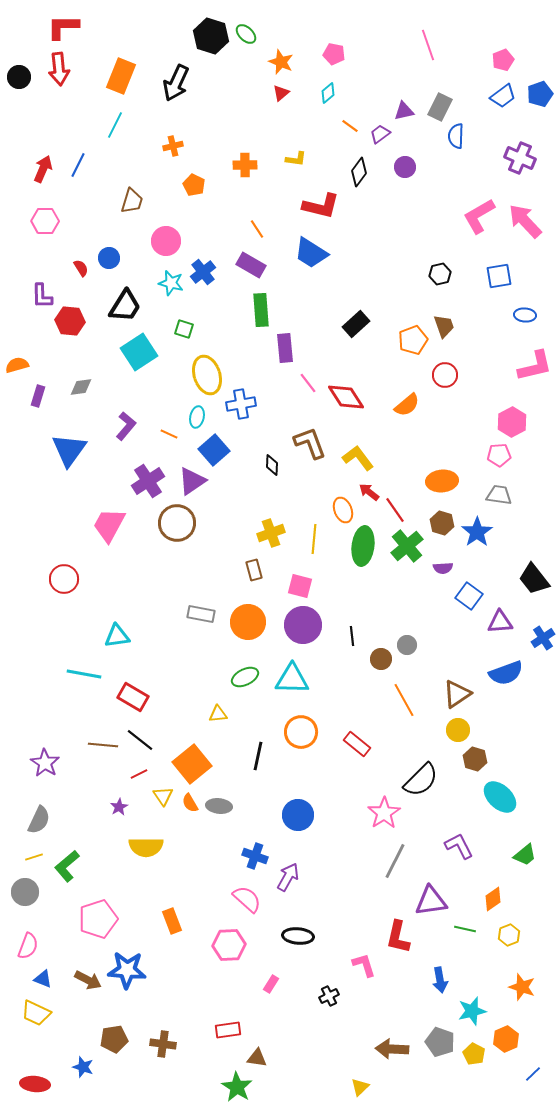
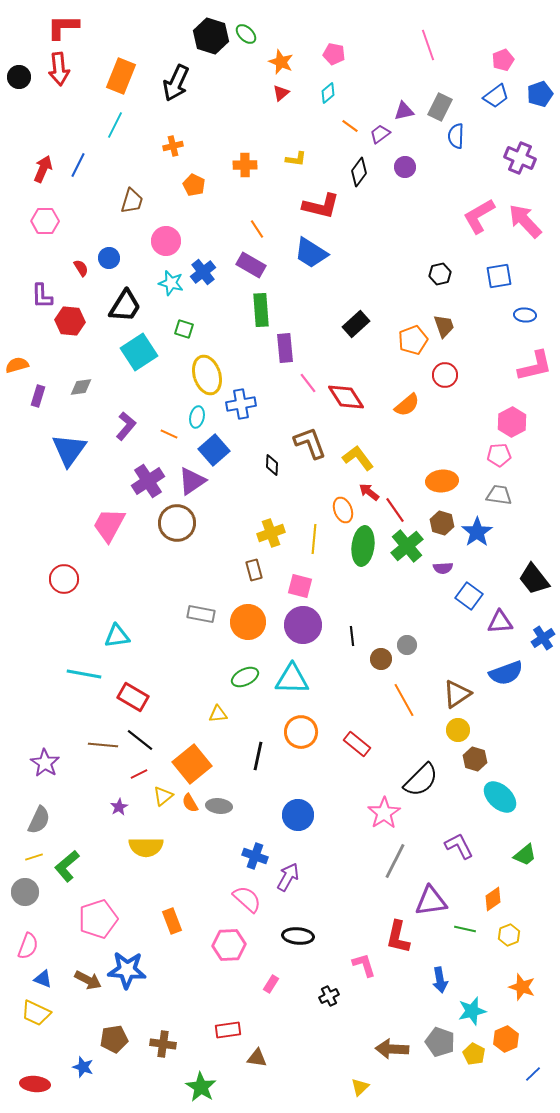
blue trapezoid at (503, 96): moved 7 px left
yellow triangle at (163, 796): rotated 25 degrees clockwise
green star at (237, 1087): moved 36 px left
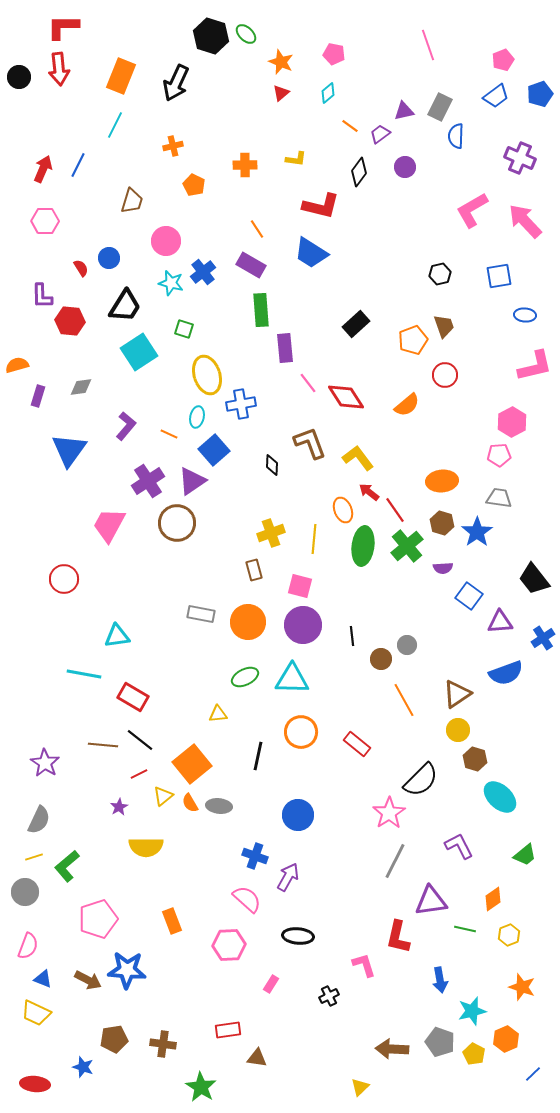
pink L-shape at (479, 216): moved 7 px left, 6 px up
gray trapezoid at (499, 495): moved 3 px down
pink star at (384, 813): moved 5 px right
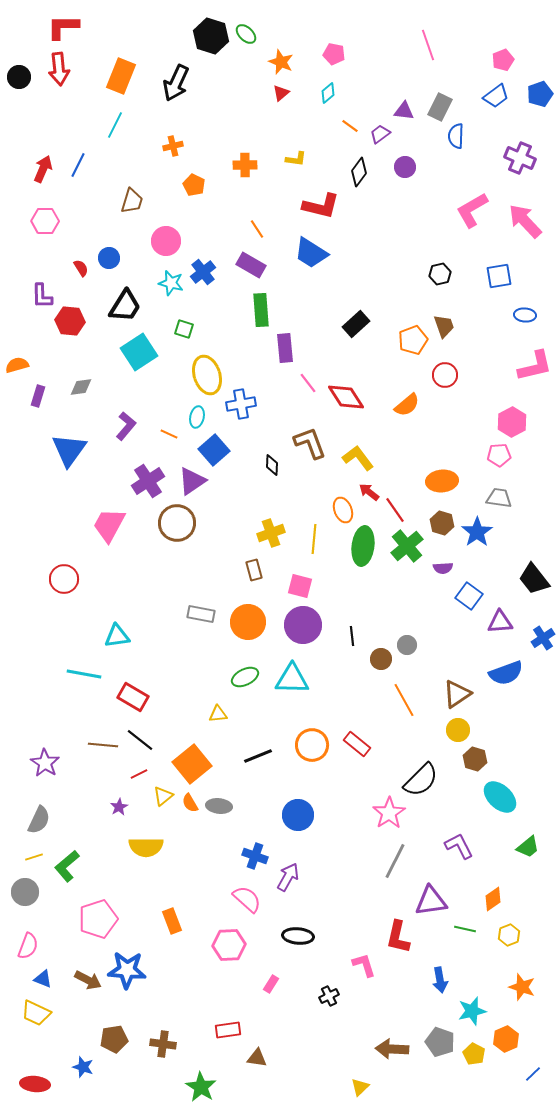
purple triangle at (404, 111): rotated 20 degrees clockwise
orange circle at (301, 732): moved 11 px right, 13 px down
black line at (258, 756): rotated 56 degrees clockwise
green trapezoid at (525, 855): moved 3 px right, 8 px up
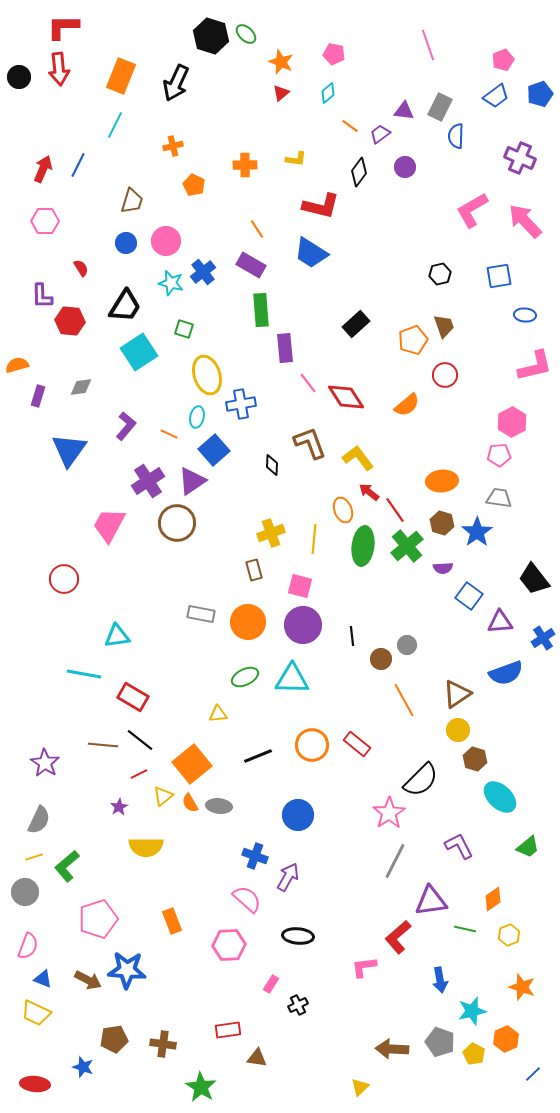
blue circle at (109, 258): moved 17 px right, 15 px up
red L-shape at (398, 937): rotated 36 degrees clockwise
pink L-shape at (364, 965): moved 2 px down; rotated 80 degrees counterclockwise
black cross at (329, 996): moved 31 px left, 9 px down
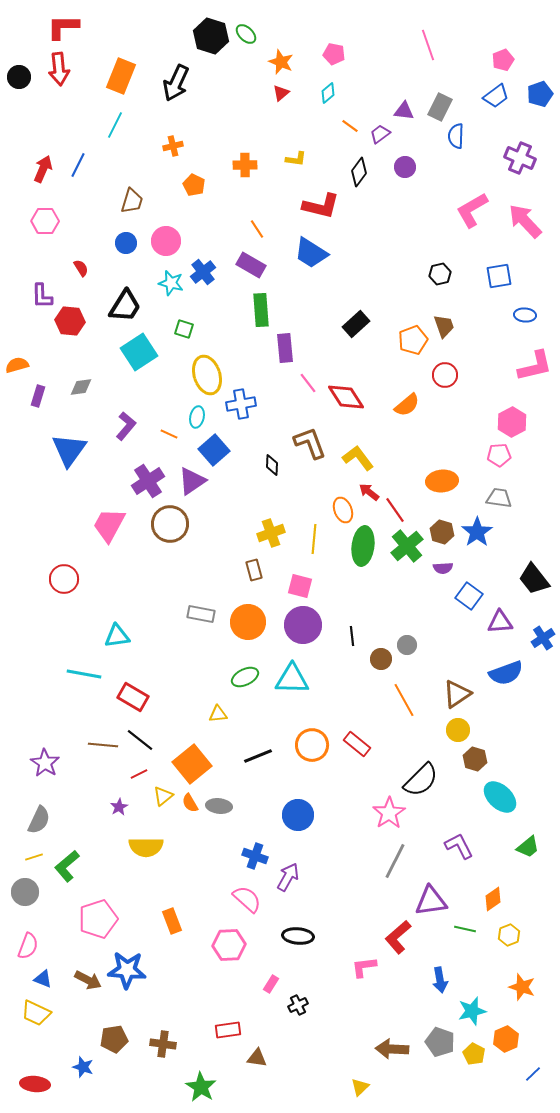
brown circle at (177, 523): moved 7 px left, 1 px down
brown hexagon at (442, 523): moved 9 px down
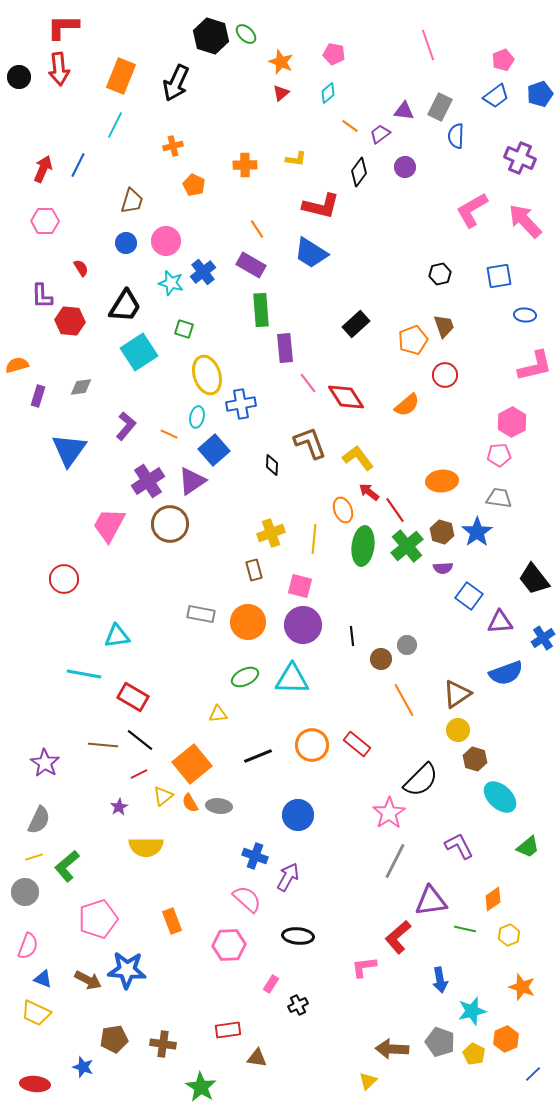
yellow triangle at (360, 1087): moved 8 px right, 6 px up
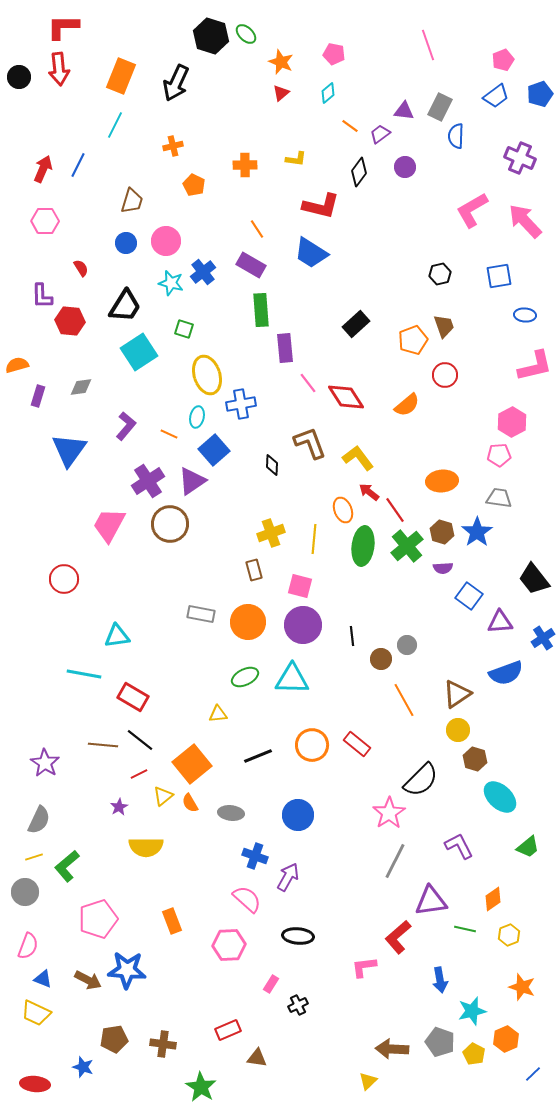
gray ellipse at (219, 806): moved 12 px right, 7 px down
red rectangle at (228, 1030): rotated 15 degrees counterclockwise
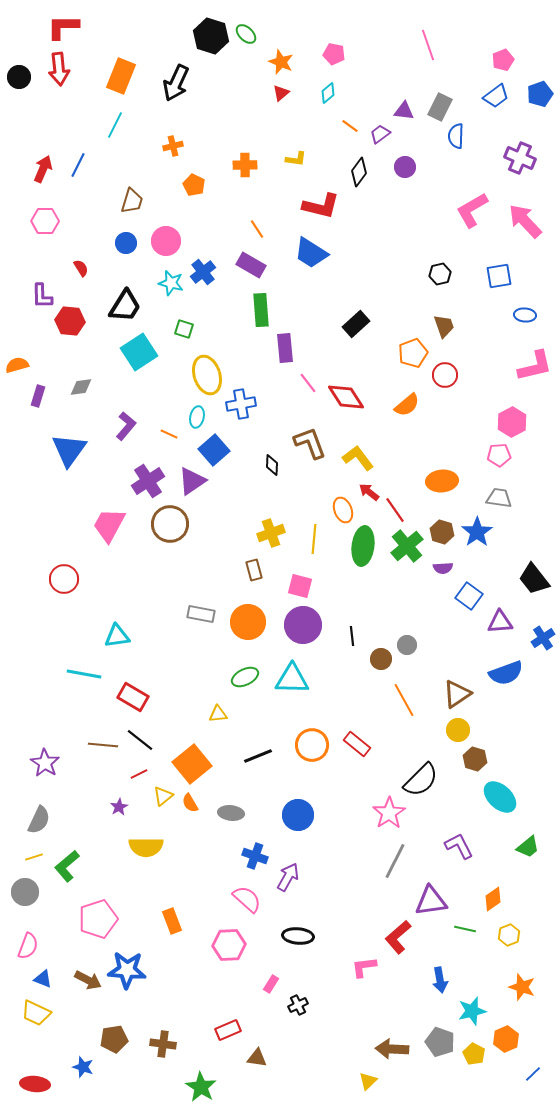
orange pentagon at (413, 340): moved 13 px down
